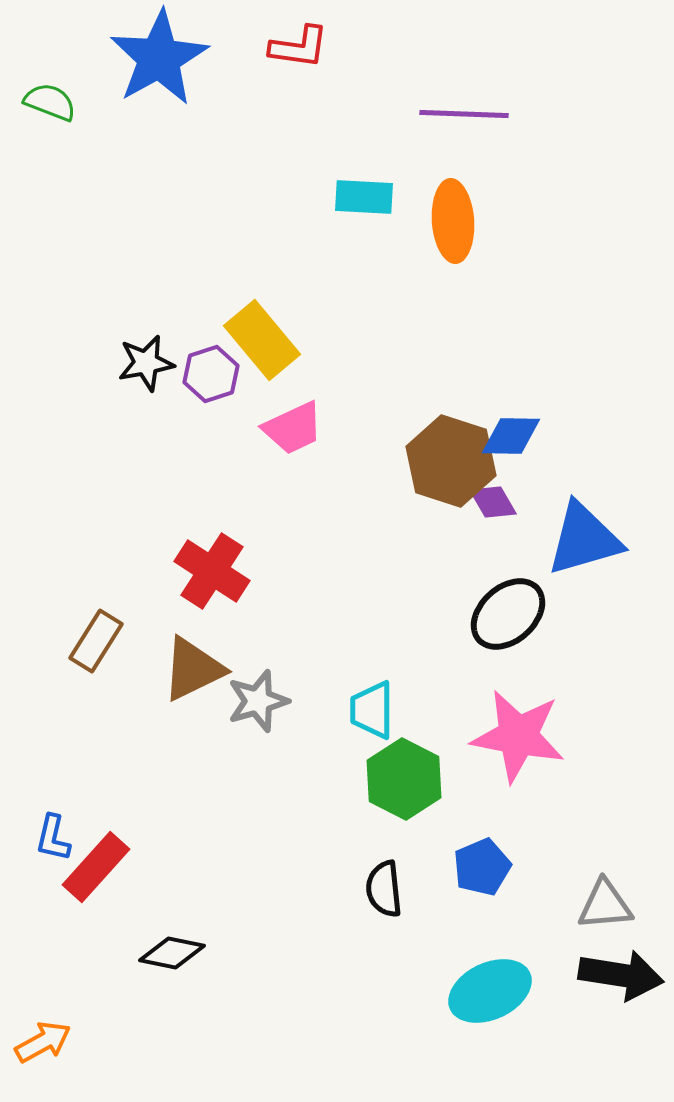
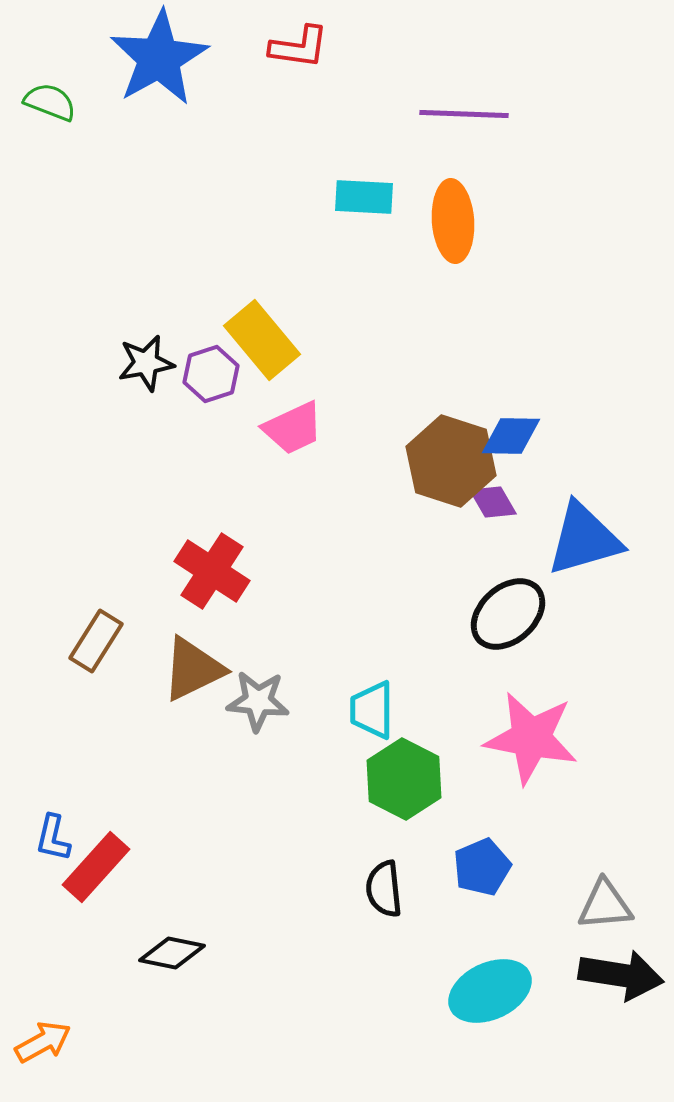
gray star: rotated 22 degrees clockwise
pink star: moved 13 px right, 2 px down
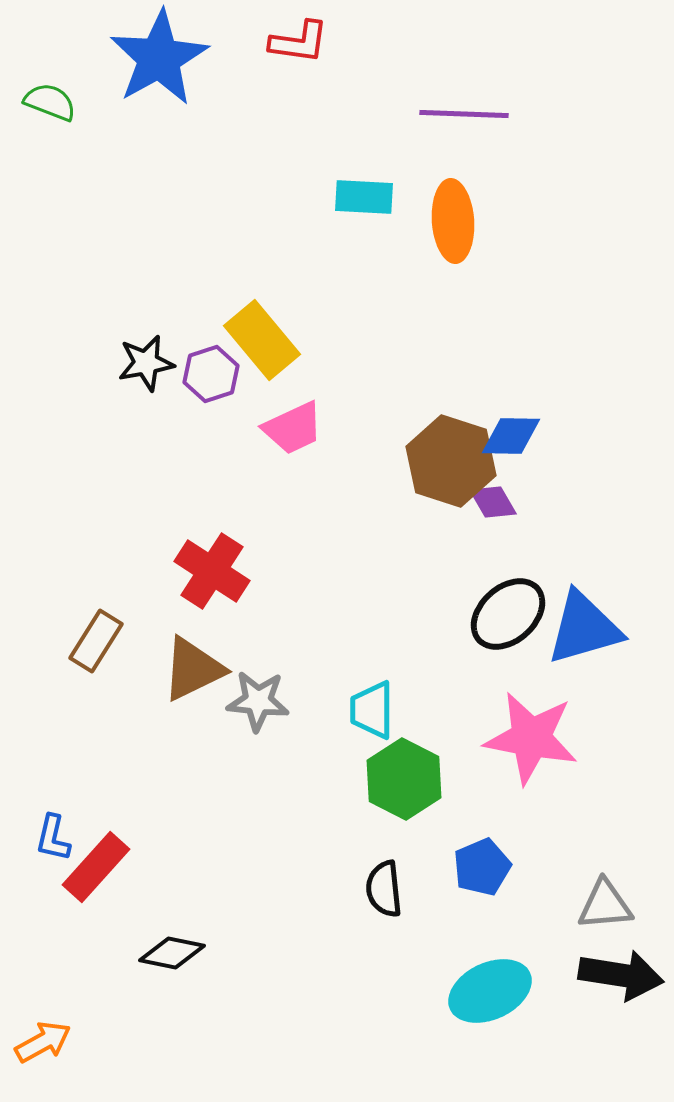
red L-shape: moved 5 px up
blue triangle: moved 89 px down
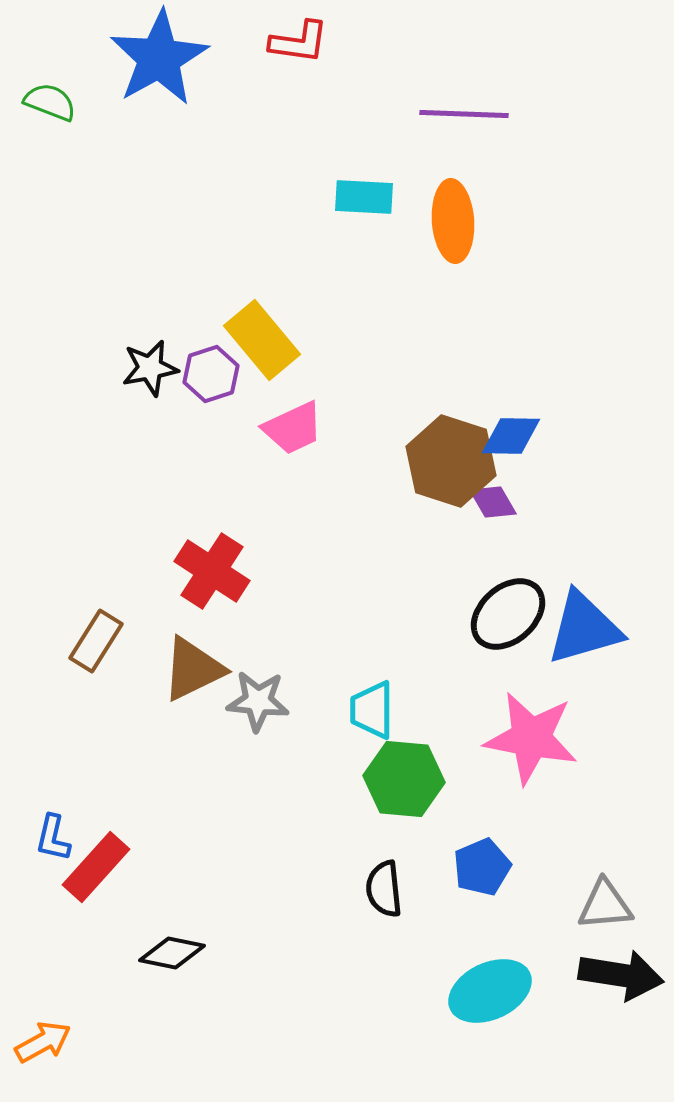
black star: moved 4 px right, 5 px down
green hexagon: rotated 22 degrees counterclockwise
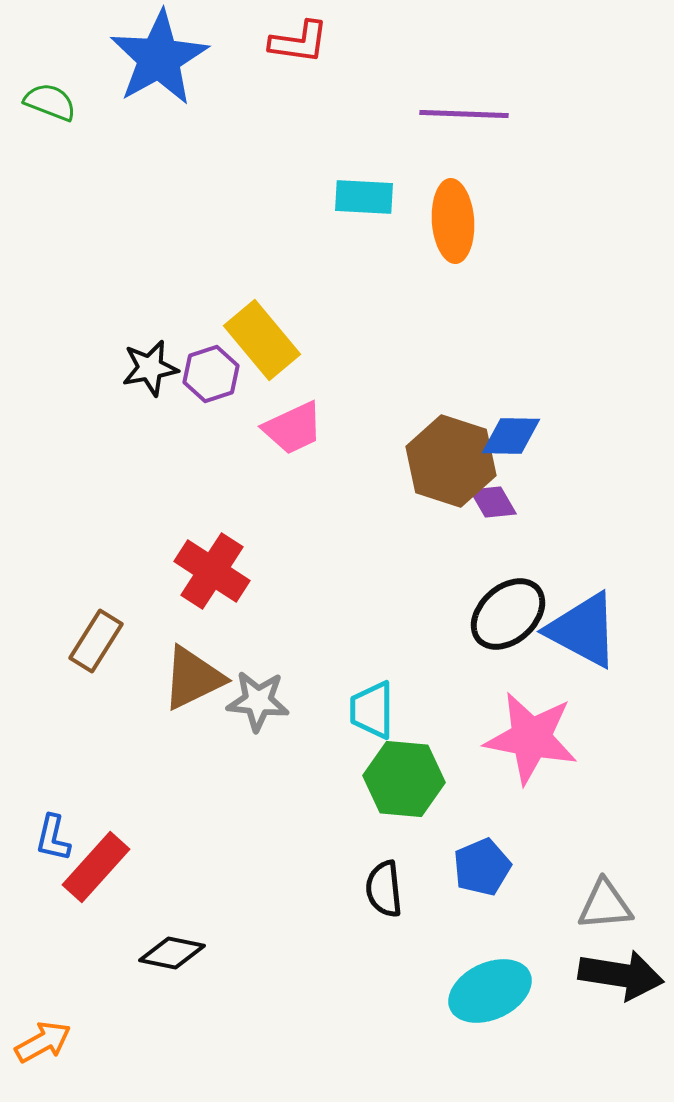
blue triangle: moved 1 px left, 2 px down; rotated 44 degrees clockwise
brown triangle: moved 9 px down
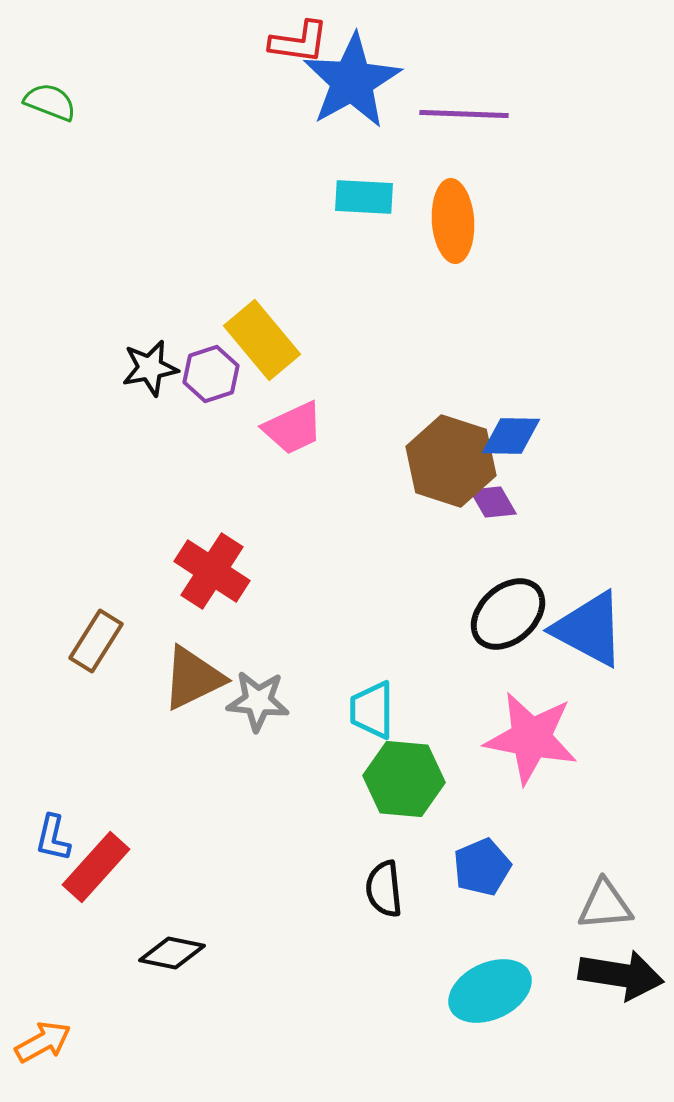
blue star: moved 193 px right, 23 px down
blue triangle: moved 6 px right, 1 px up
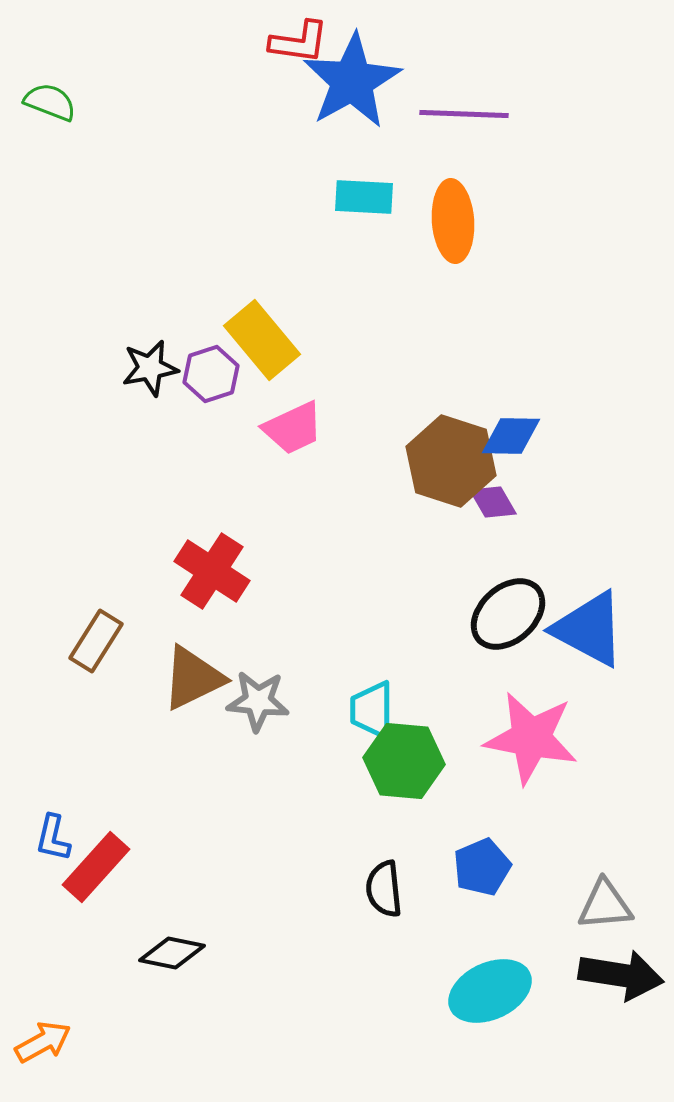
green hexagon: moved 18 px up
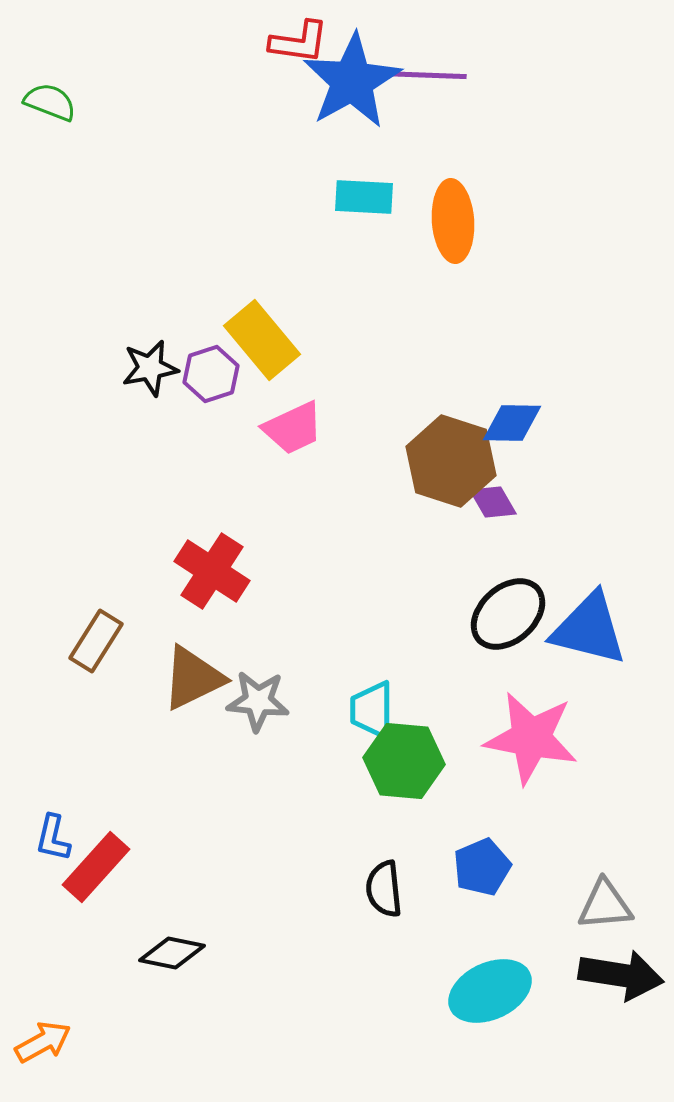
purple line: moved 42 px left, 39 px up
blue diamond: moved 1 px right, 13 px up
blue triangle: rotated 14 degrees counterclockwise
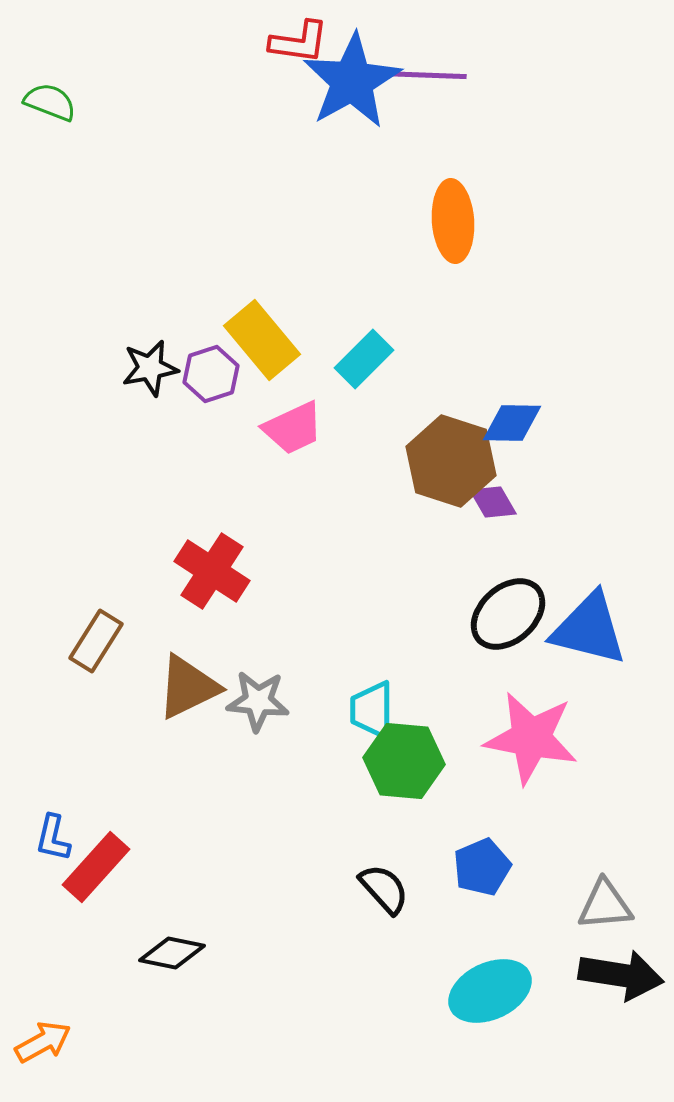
cyan rectangle: moved 162 px down; rotated 48 degrees counterclockwise
brown triangle: moved 5 px left, 9 px down
black semicircle: rotated 144 degrees clockwise
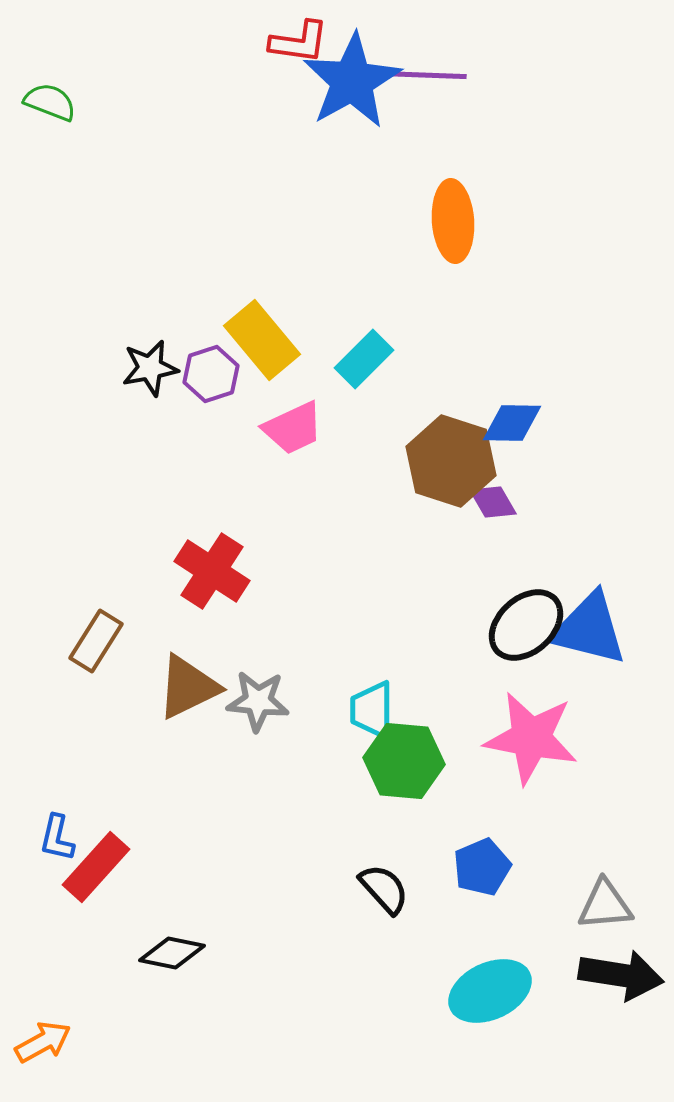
black ellipse: moved 18 px right, 11 px down
blue L-shape: moved 4 px right
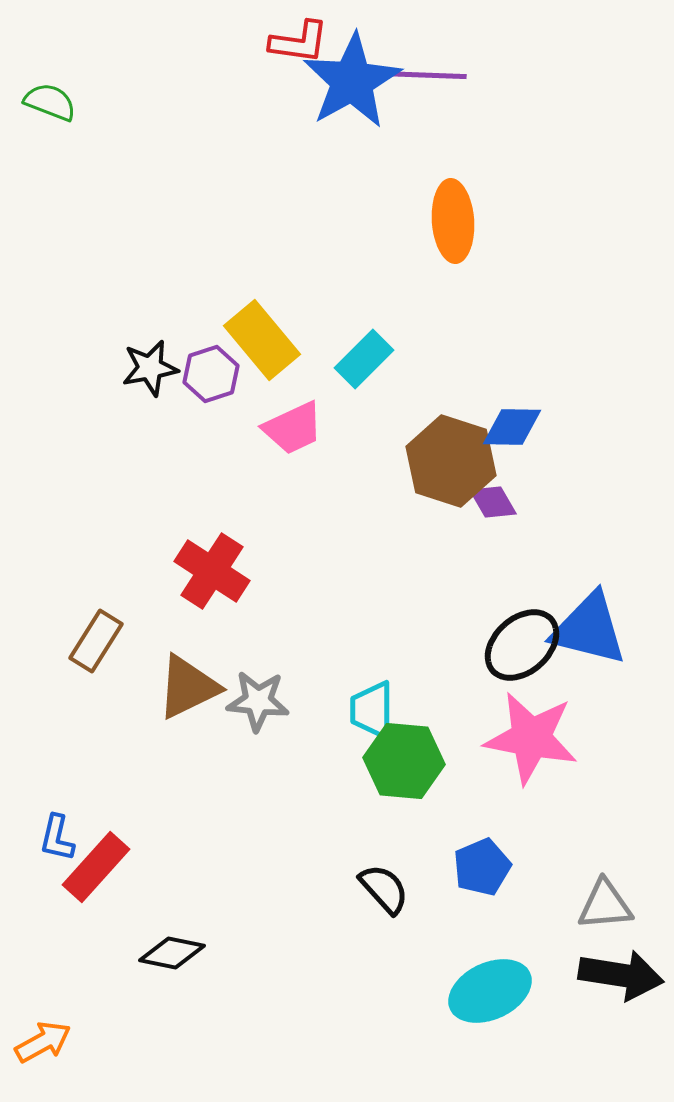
blue diamond: moved 4 px down
black ellipse: moved 4 px left, 20 px down
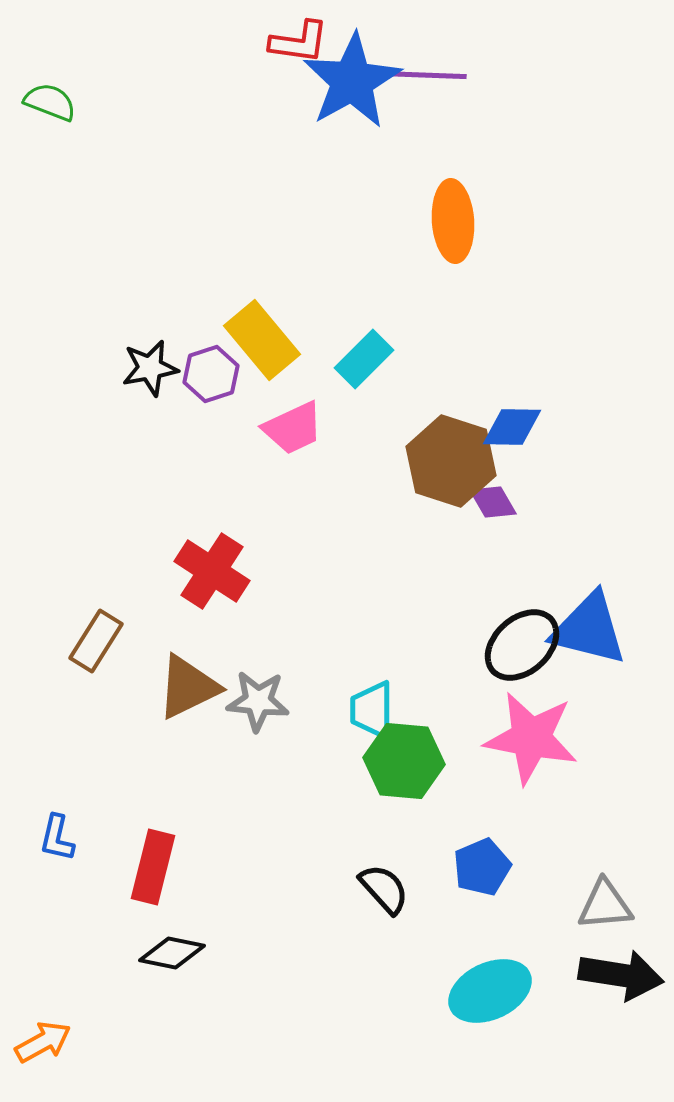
red rectangle: moved 57 px right; rotated 28 degrees counterclockwise
